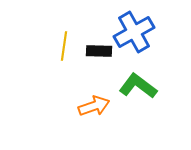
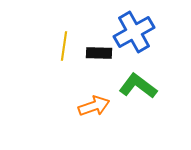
black rectangle: moved 2 px down
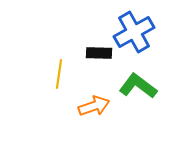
yellow line: moved 5 px left, 28 px down
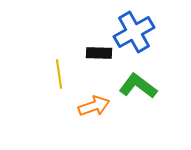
yellow line: rotated 16 degrees counterclockwise
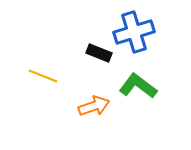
blue cross: rotated 12 degrees clockwise
black rectangle: rotated 20 degrees clockwise
yellow line: moved 16 px left, 2 px down; rotated 60 degrees counterclockwise
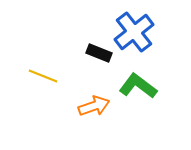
blue cross: rotated 21 degrees counterclockwise
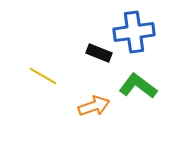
blue cross: rotated 30 degrees clockwise
yellow line: rotated 8 degrees clockwise
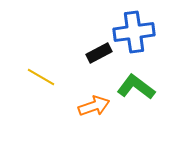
black rectangle: rotated 50 degrees counterclockwise
yellow line: moved 2 px left, 1 px down
green L-shape: moved 2 px left, 1 px down
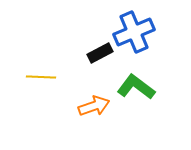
blue cross: rotated 15 degrees counterclockwise
black rectangle: moved 1 px right
yellow line: rotated 28 degrees counterclockwise
